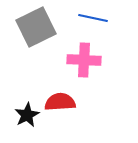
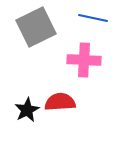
black star: moved 5 px up
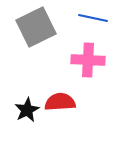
pink cross: moved 4 px right
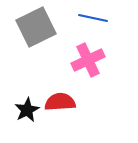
pink cross: rotated 28 degrees counterclockwise
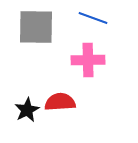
blue line: rotated 8 degrees clockwise
gray square: rotated 27 degrees clockwise
pink cross: rotated 24 degrees clockwise
